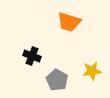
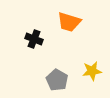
black cross: moved 2 px right, 17 px up
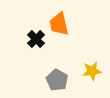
orange trapezoid: moved 10 px left, 2 px down; rotated 60 degrees clockwise
black cross: moved 2 px right; rotated 24 degrees clockwise
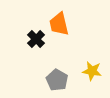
yellow star: rotated 18 degrees clockwise
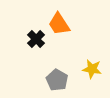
orange trapezoid: rotated 20 degrees counterclockwise
yellow star: moved 2 px up
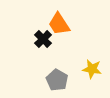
black cross: moved 7 px right
